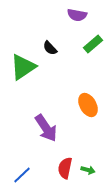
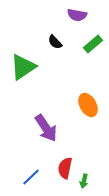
black semicircle: moved 5 px right, 6 px up
green arrow: moved 4 px left, 11 px down; rotated 88 degrees clockwise
blue line: moved 9 px right, 2 px down
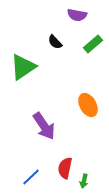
purple arrow: moved 2 px left, 2 px up
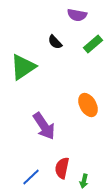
red semicircle: moved 3 px left
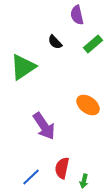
purple semicircle: rotated 66 degrees clockwise
orange ellipse: rotated 25 degrees counterclockwise
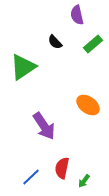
green arrow: rotated 24 degrees clockwise
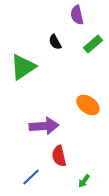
black semicircle: rotated 14 degrees clockwise
purple arrow: rotated 60 degrees counterclockwise
red semicircle: moved 3 px left, 12 px up; rotated 25 degrees counterclockwise
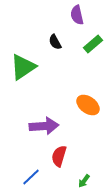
red semicircle: rotated 30 degrees clockwise
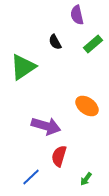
orange ellipse: moved 1 px left, 1 px down
purple arrow: moved 2 px right; rotated 20 degrees clockwise
green arrow: moved 2 px right, 2 px up
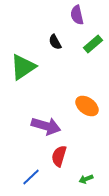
green arrow: rotated 32 degrees clockwise
